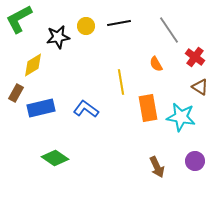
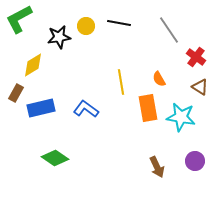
black line: rotated 20 degrees clockwise
black star: moved 1 px right
red cross: moved 1 px right
orange semicircle: moved 3 px right, 15 px down
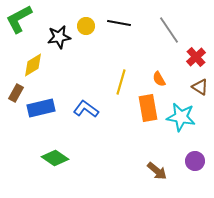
red cross: rotated 12 degrees clockwise
yellow line: rotated 25 degrees clockwise
brown arrow: moved 4 px down; rotated 25 degrees counterclockwise
